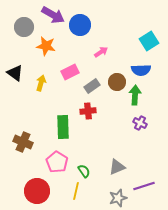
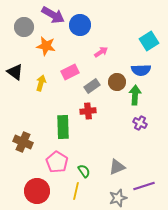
black triangle: moved 1 px up
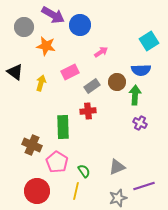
brown cross: moved 9 px right, 3 px down
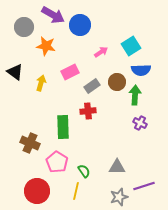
cyan square: moved 18 px left, 5 px down
brown cross: moved 2 px left, 2 px up
gray triangle: rotated 24 degrees clockwise
gray star: moved 1 px right, 1 px up
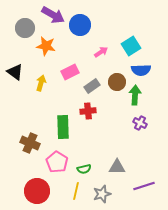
gray circle: moved 1 px right, 1 px down
green semicircle: moved 2 px up; rotated 112 degrees clockwise
gray star: moved 17 px left, 3 px up
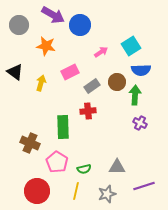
gray circle: moved 6 px left, 3 px up
gray star: moved 5 px right
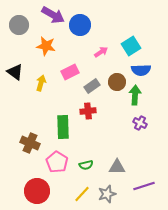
green semicircle: moved 2 px right, 4 px up
yellow line: moved 6 px right, 3 px down; rotated 30 degrees clockwise
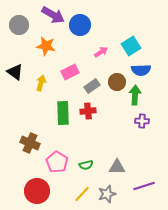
purple cross: moved 2 px right, 2 px up; rotated 24 degrees counterclockwise
green rectangle: moved 14 px up
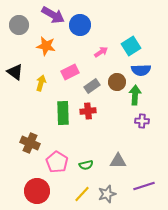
gray triangle: moved 1 px right, 6 px up
